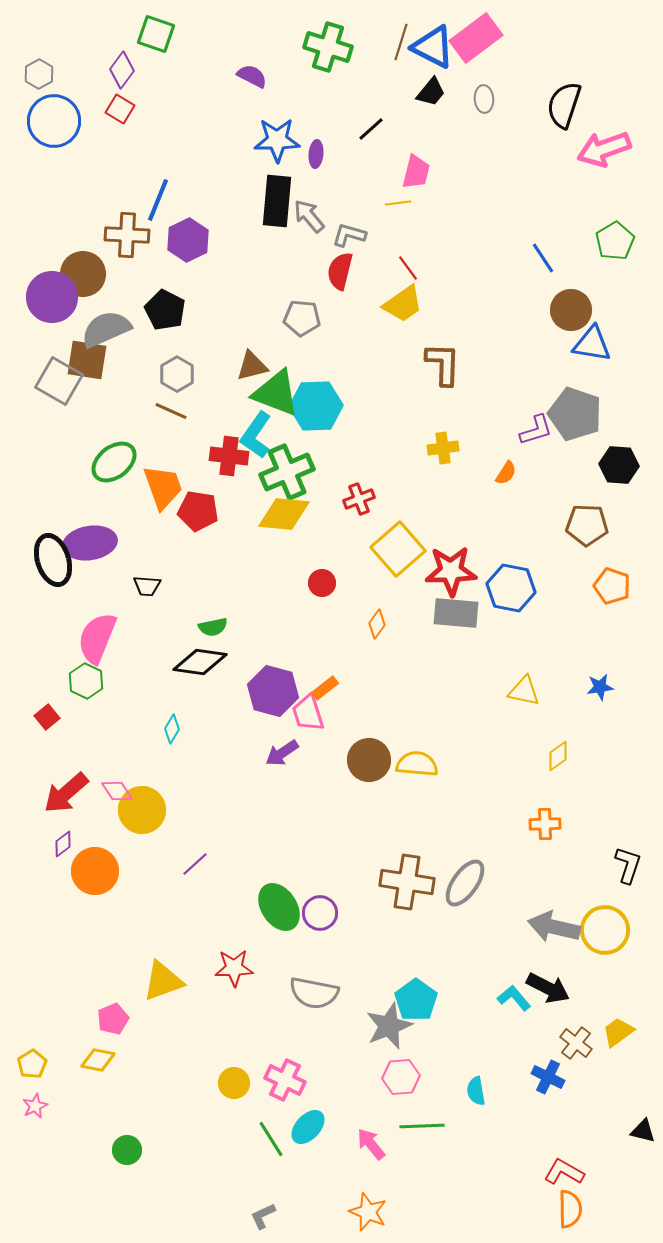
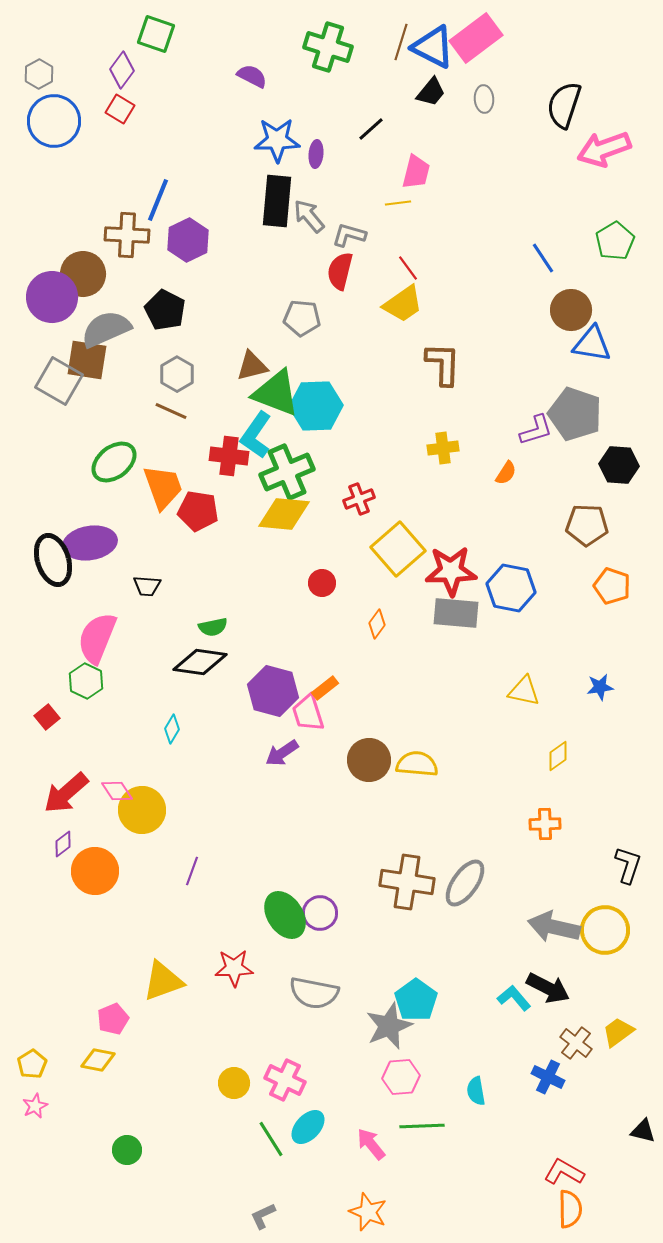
purple line at (195, 864): moved 3 px left, 7 px down; rotated 28 degrees counterclockwise
green ellipse at (279, 907): moved 6 px right, 8 px down
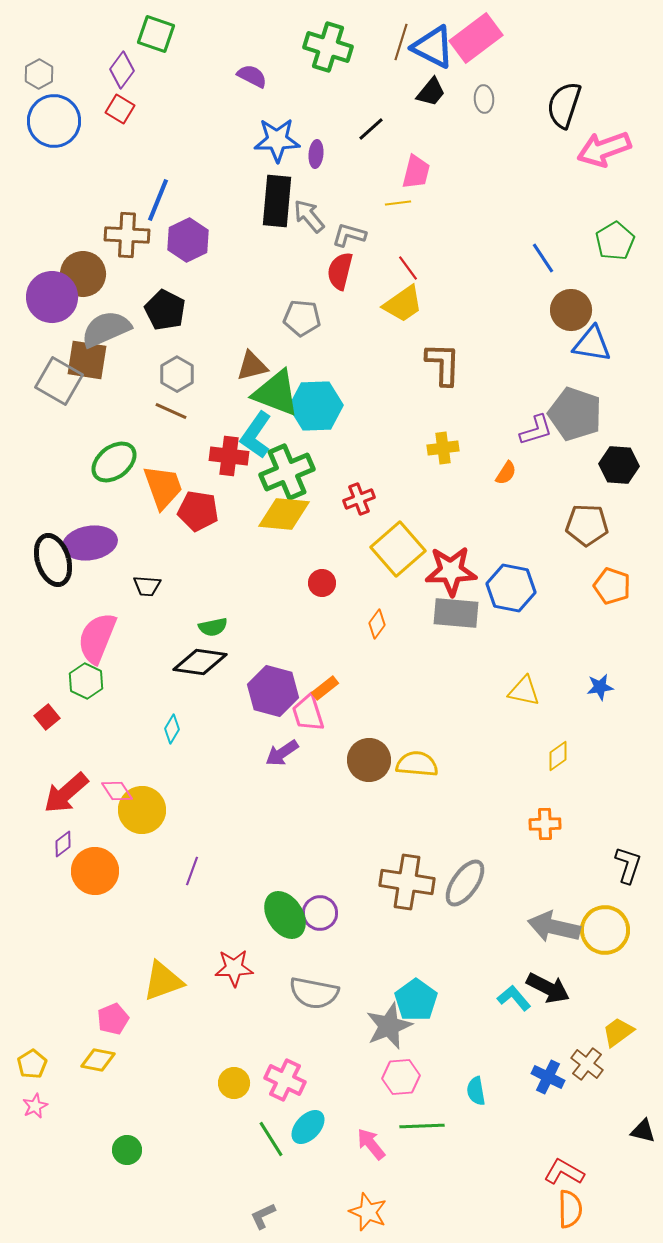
brown cross at (576, 1043): moved 11 px right, 21 px down
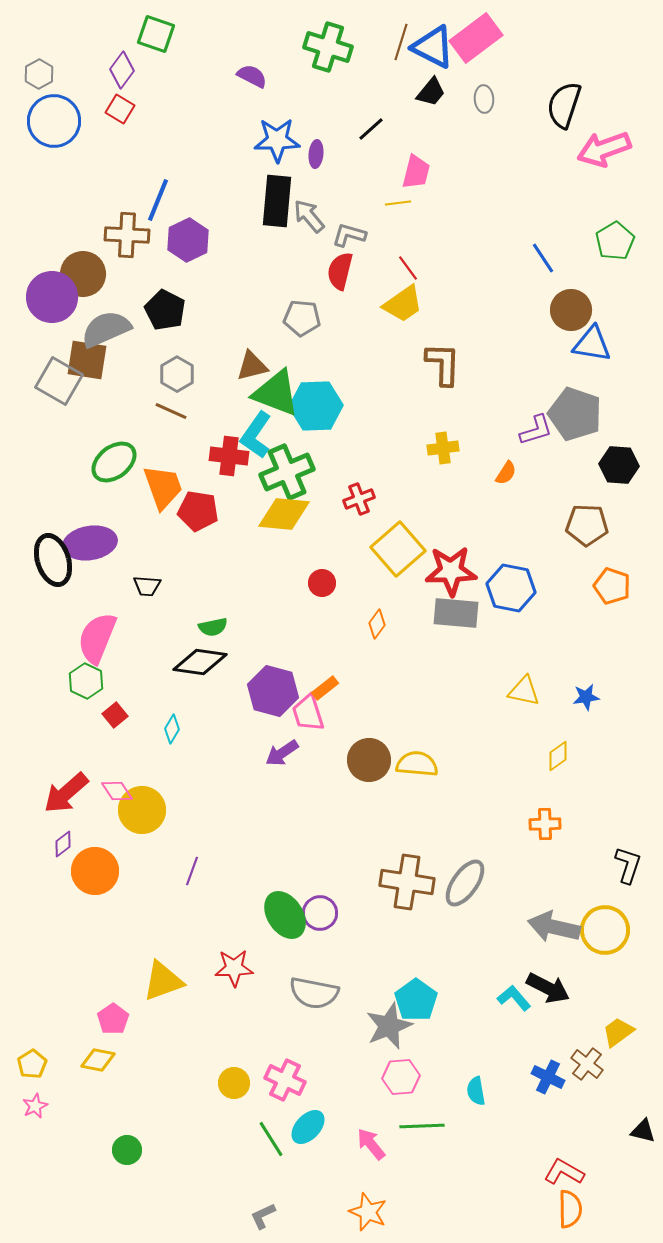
blue star at (600, 687): moved 14 px left, 10 px down
red square at (47, 717): moved 68 px right, 2 px up
pink pentagon at (113, 1019): rotated 12 degrees counterclockwise
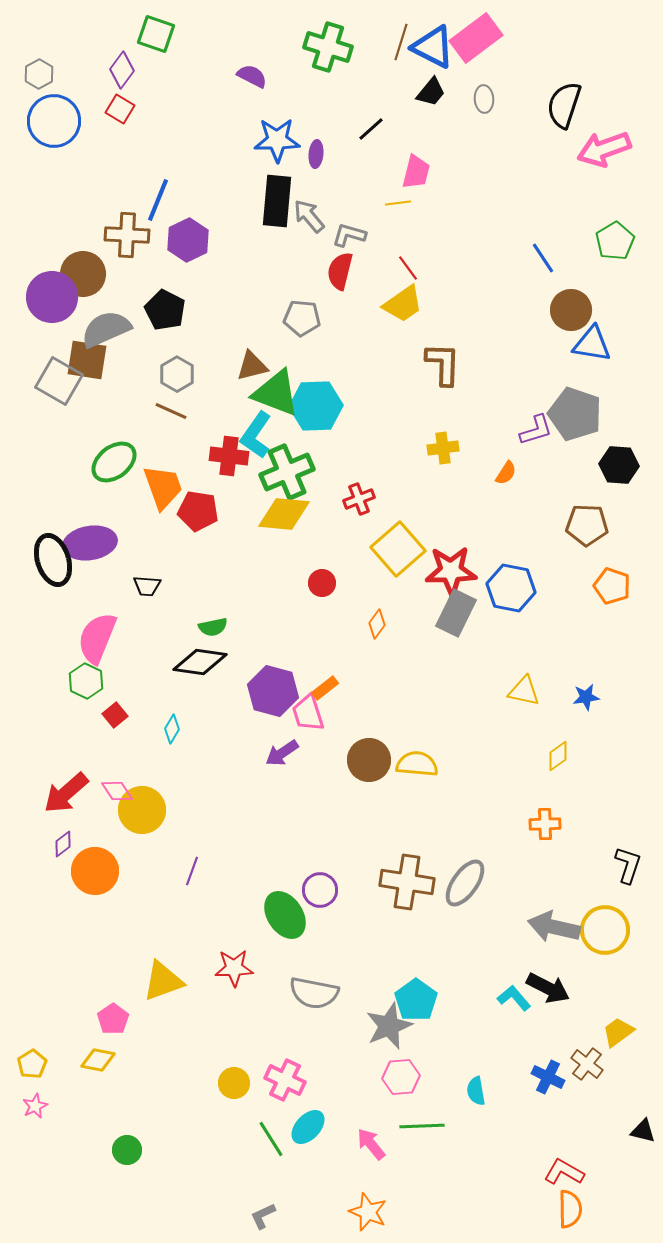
gray rectangle at (456, 613): rotated 69 degrees counterclockwise
purple circle at (320, 913): moved 23 px up
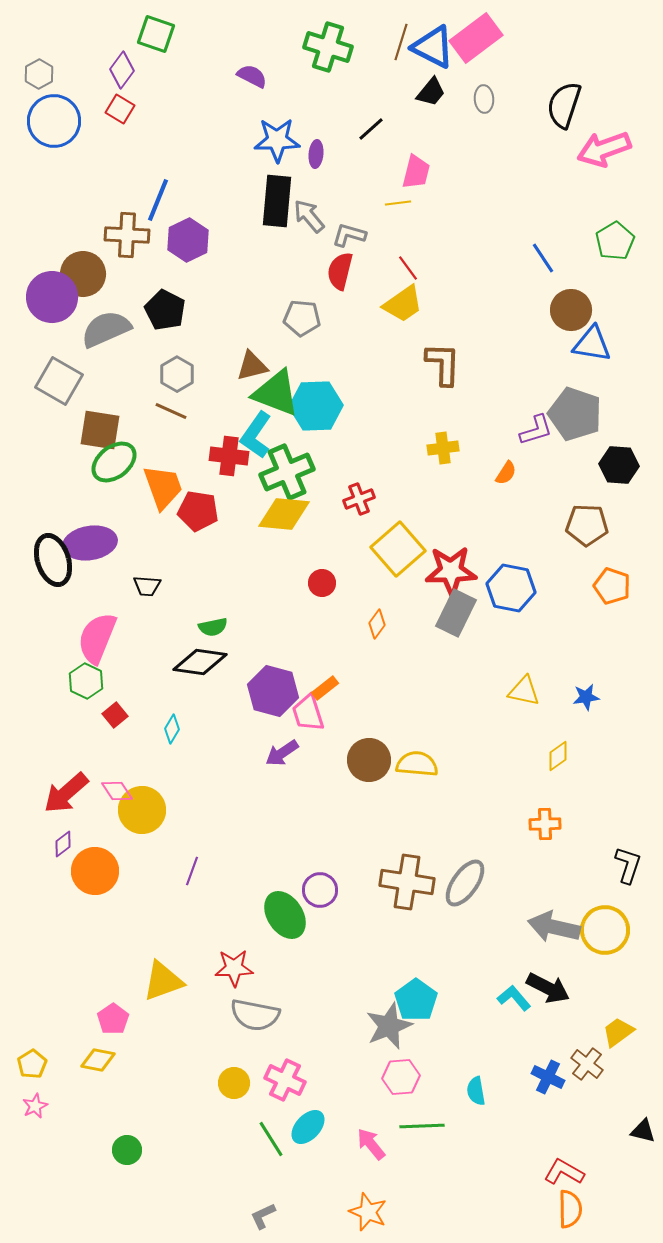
brown square at (87, 360): moved 13 px right, 70 px down
gray semicircle at (314, 993): moved 59 px left, 22 px down
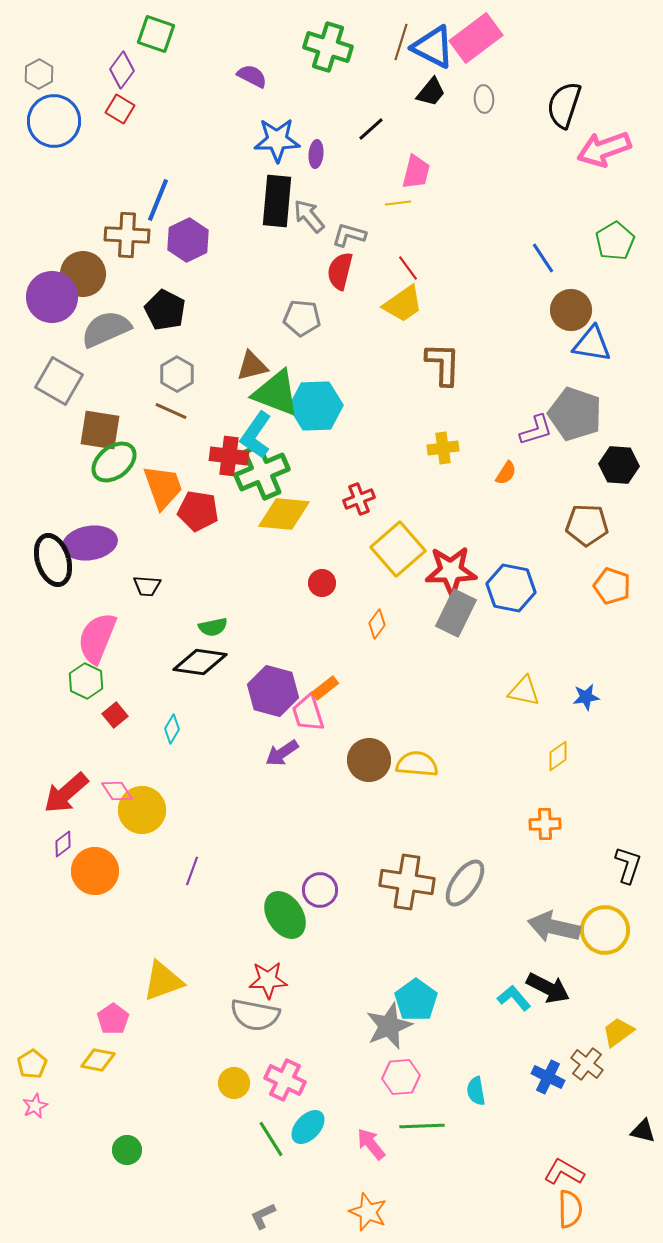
green cross at (287, 472): moved 25 px left
red star at (234, 968): moved 34 px right, 12 px down
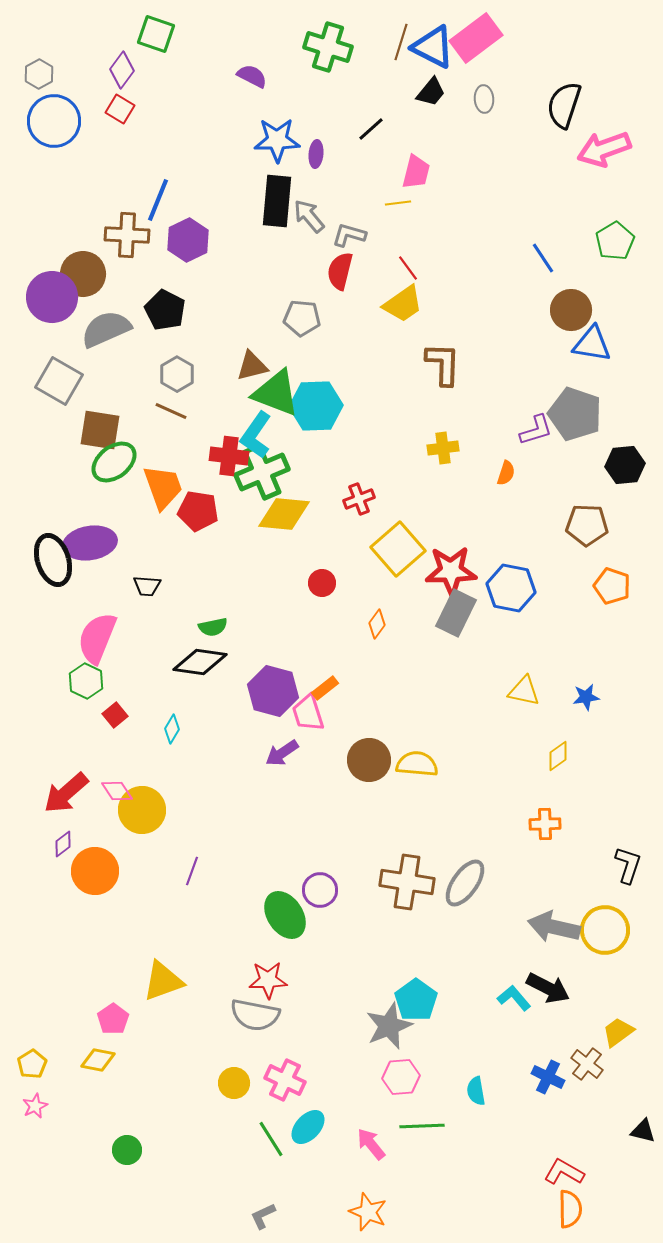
black hexagon at (619, 465): moved 6 px right; rotated 9 degrees counterclockwise
orange semicircle at (506, 473): rotated 15 degrees counterclockwise
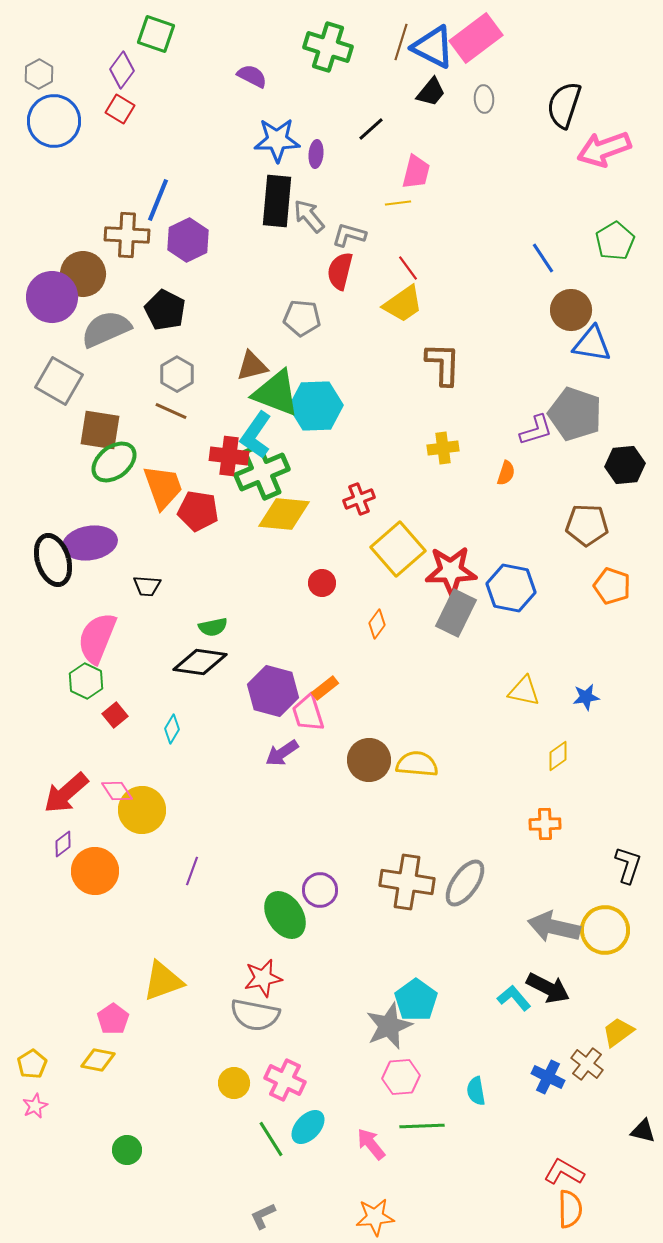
red star at (268, 980): moved 5 px left, 2 px up; rotated 9 degrees counterclockwise
orange star at (368, 1212): moved 7 px right, 5 px down; rotated 27 degrees counterclockwise
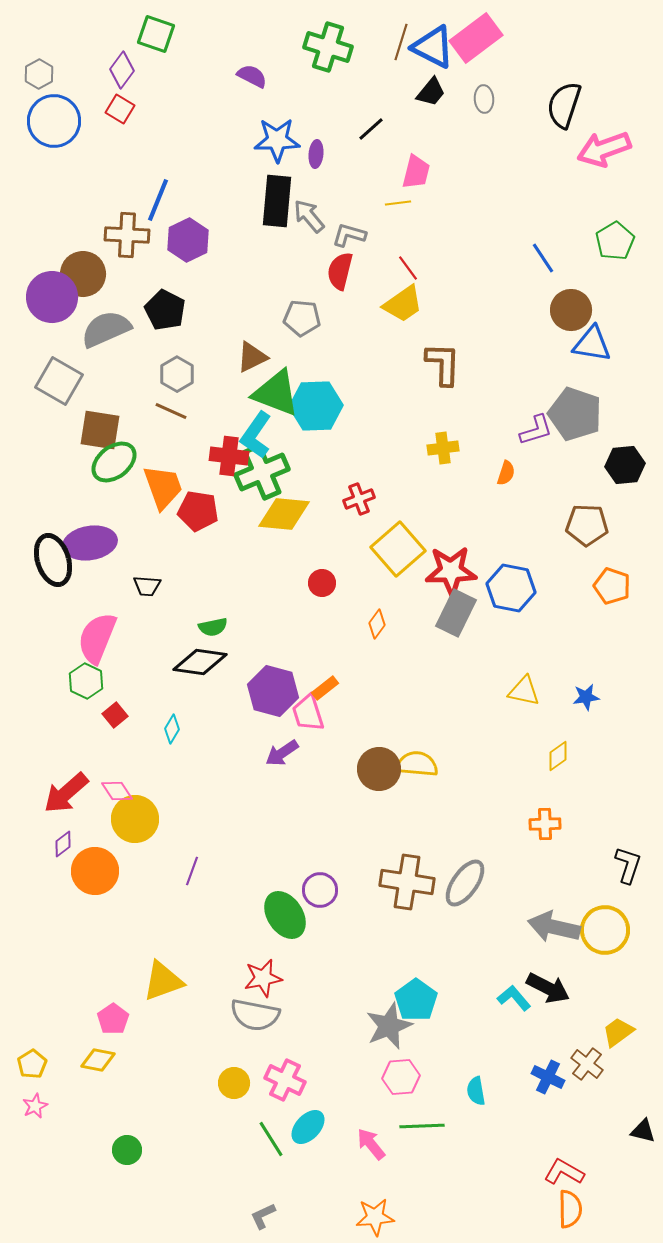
brown triangle at (252, 366): moved 9 px up; rotated 12 degrees counterclockwise
brown circle at (369, 760): moved 10 px right, 9 px down
yellow circle at (142, 810): moved 7 px left, 9 px down
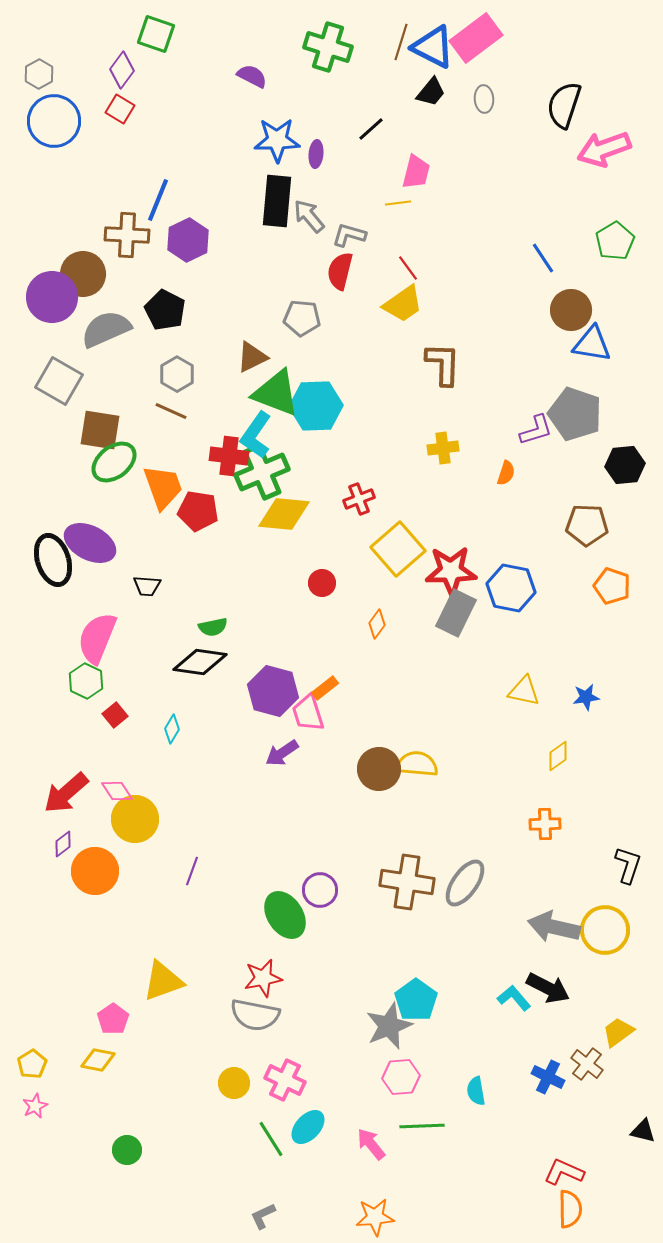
purple ellipse at (90, 543): rotated 36 degrees clockwise
red L-shape at (564, 1172): rotated 6 degrees counterclockwise
